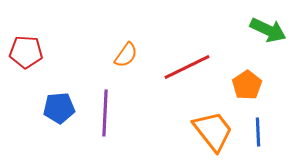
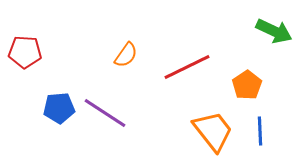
green arrow: moved 6 px right, 1 px down
red pentagon: moved 1 px left
purple line: rotated 60 degrees counterclockwise
blue line: moved 2 px right, 1 px up
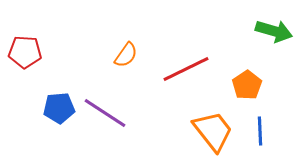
green arrow: rotated 9 degrees counterclockwise
red line: moved 1 px left, 2 px down
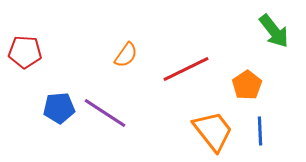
green arrow: rotated 36 degrees clockwise
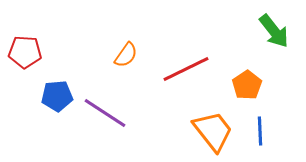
blue pentagon: moved 2 px left, 12 px up
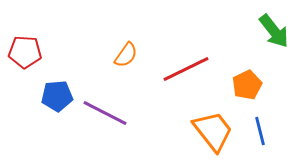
orange pentagon: rotated 8 degrees clockwise
purple line: rotated 6 degrees counterclockwise
blue line: rotated 12 degrees counterclockwise
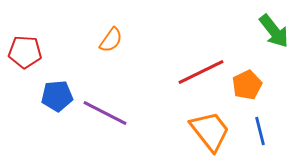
orange semicircle: moved 15 px left, 15 px up
red line: moved 15 px right, 3 px down
orange trapezoid: moved 3 px left
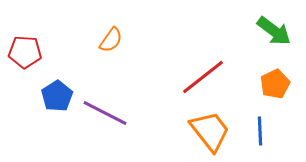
green arrow: rotated 15 degrees counterclockwise
red line: moved 2 px right, 5 px down; rotated 12 degrees counterclockwise
orange pentagon: moved 28 px right, 1 px up
blue pentagon: rotated 28 degrees counterclockwise
blue line: rotated 12 degrees clockwise
